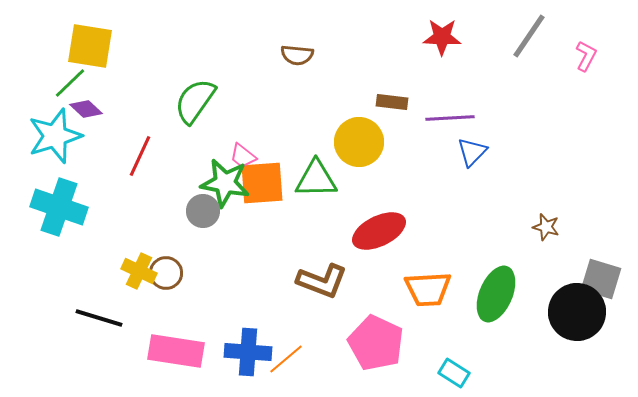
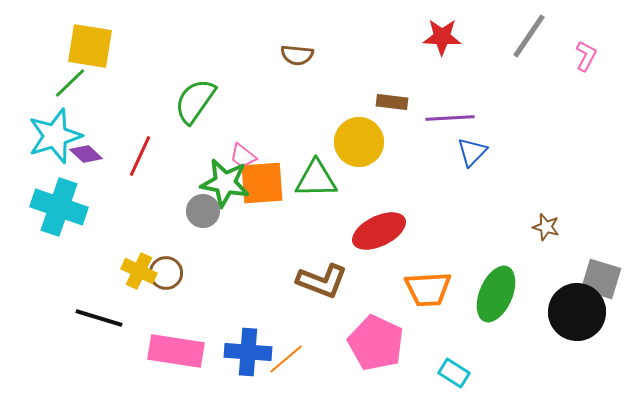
purple diamond: moved 45 px down
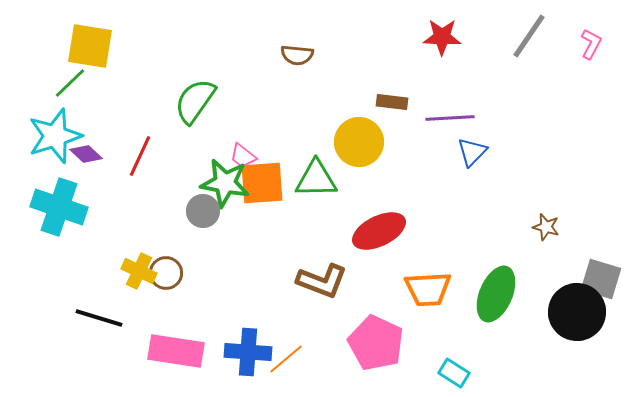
pink L-shape: moved 5 px right, 12 px up
